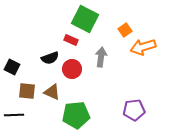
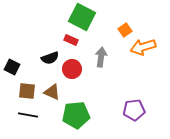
green square: moved 3 px left, 2 px up
black line: moved 14 px right; rotated 12 degrees clockwise
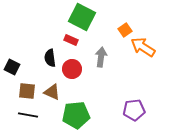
orange arrow: rotated 50 degrees clockwise
black semicircle: rotated 102 degrees clockwise
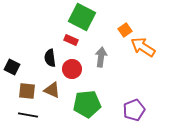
brown triangle: moved 2 px up
purple pentagon: rotated 15 degrees counterclockwise
green pentagon: moved 11 px right, 11 px up
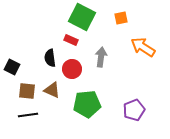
orange square: moved 4 px left, 12 px up; rotated 24 degrees clockwise
black line: rotated 18 degrees counterclockwise
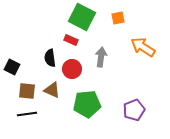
orange square: moved 3 px left
black line: moved 1 px left, 1 px up
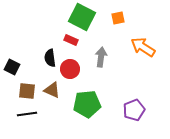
red circle: moved 2 px left
